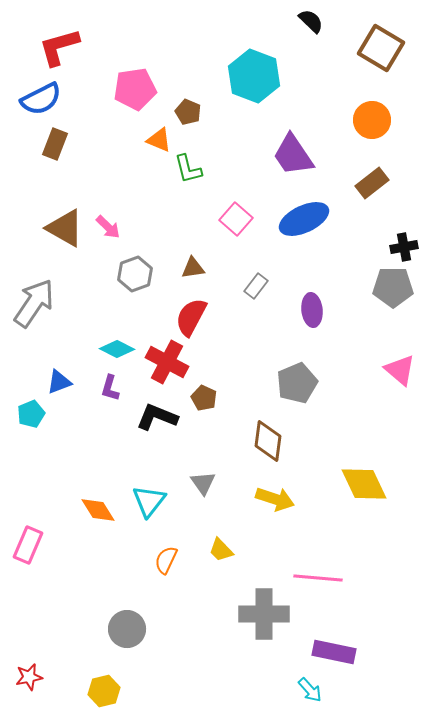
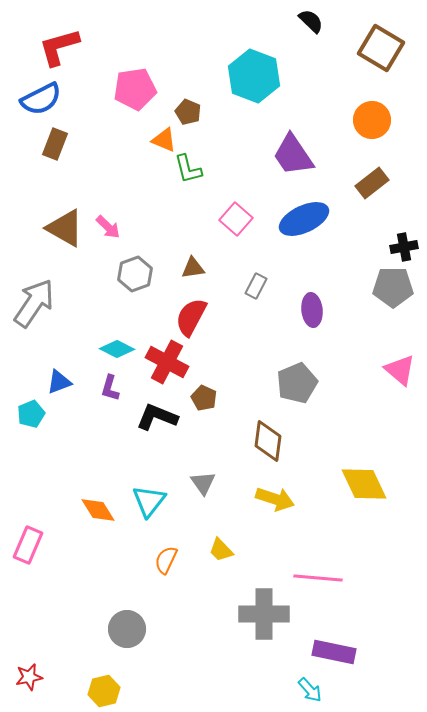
orange triangle at (159, 140): moved 5 px right
gray rectangle at (256, 286): rotated 10 degrees counterclockwise
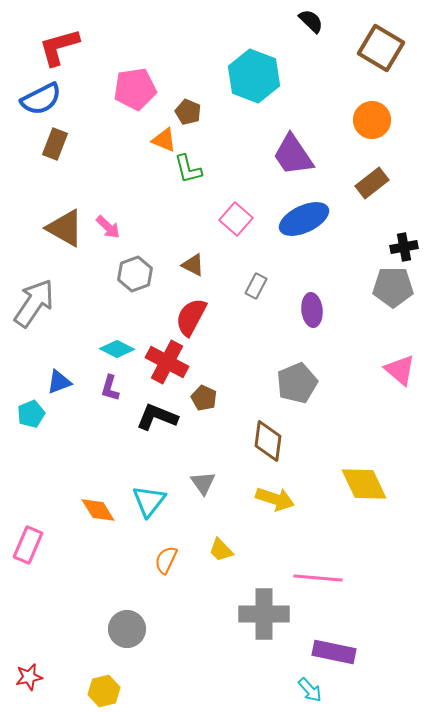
brown triangle at (193, 268): moved 3 px up; rotated 35 degrees clockwise
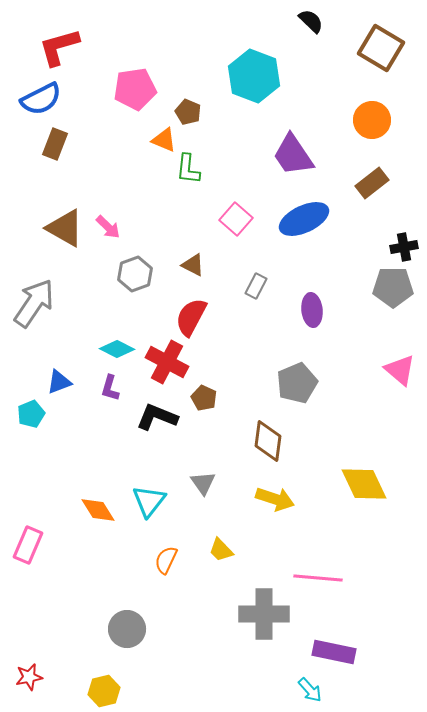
green L-shape at (188, 169): rotated 20 degrees clockwise
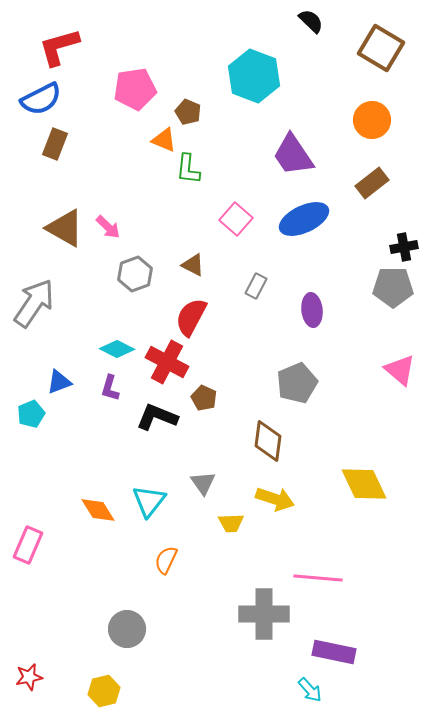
yellow trapezoid at (221, 550): moved 10 px right, 27 px up; rotated 48 degrees counterclockwise
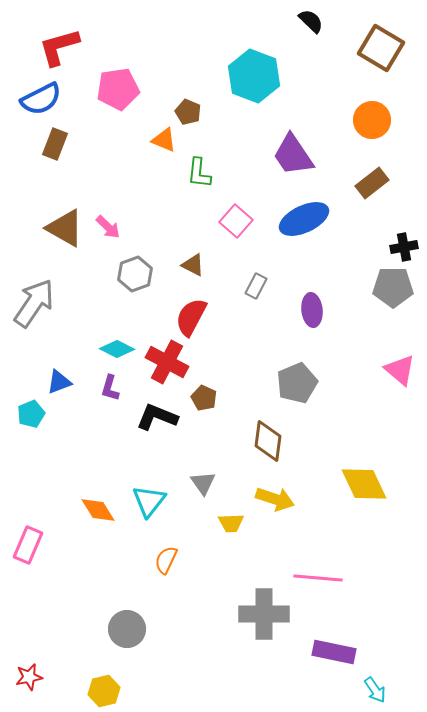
pink pentagon at (135, 89): moved 17 px left
green L-shape at (188, 169): moved 11 px right, 4 px down
pink square at (236, 219): moved 2 px down
cyan arrow at (310, 690): moved 65 px right; rotated 8 degrees clockwise
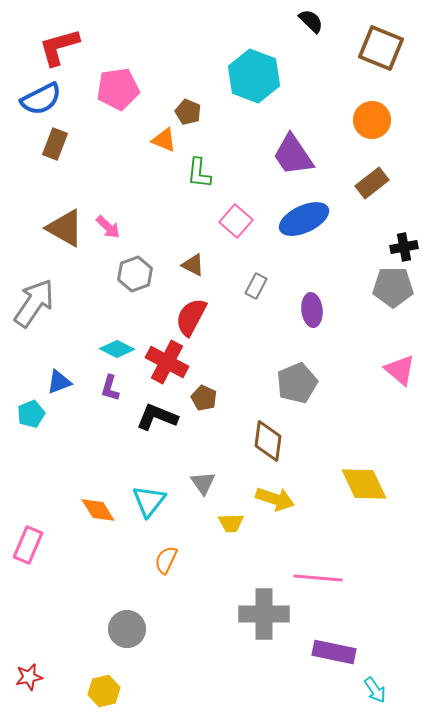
brown square at (381, 48): rotated 9 degrees counterclockwise
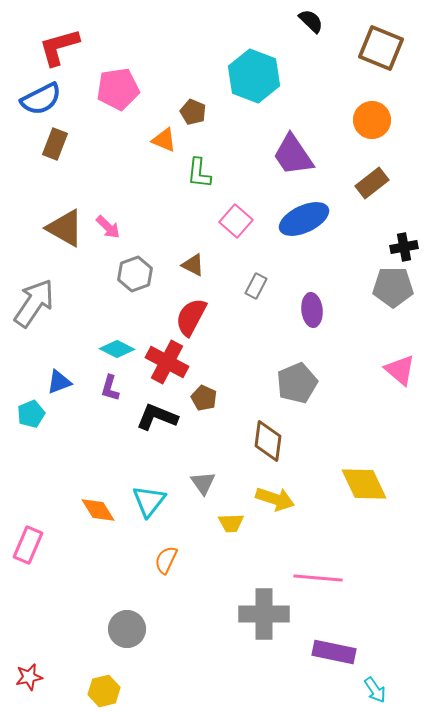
brown pentagon at (188, 112): moved 5 px right
